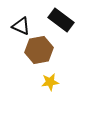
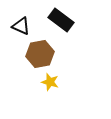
brown hexagon: moved 1 px right, 4 px down
yellow star: rotated 24 degrees clockwise
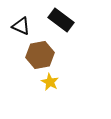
brown hexagon: moved 1 px down
yellow star: rotated 12 degrees clockwise
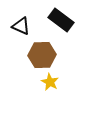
brown hexagon: moved 2 px right; rotated 8 degrees clockwise
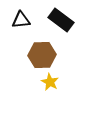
black triangle: moved 6 px up; rotated 30 degrees counterclockwise
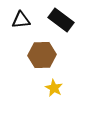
yellow star: moved 4 px right, 6 px down
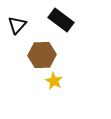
black triangle: moved 4 px left, 5 px down; rotated 42 degrees counterclockwise
yellow star: moved 7 px up
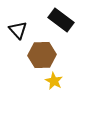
black triangle: moved 1 px right, 5 px down; rotated 24 degrees counterclockwise
